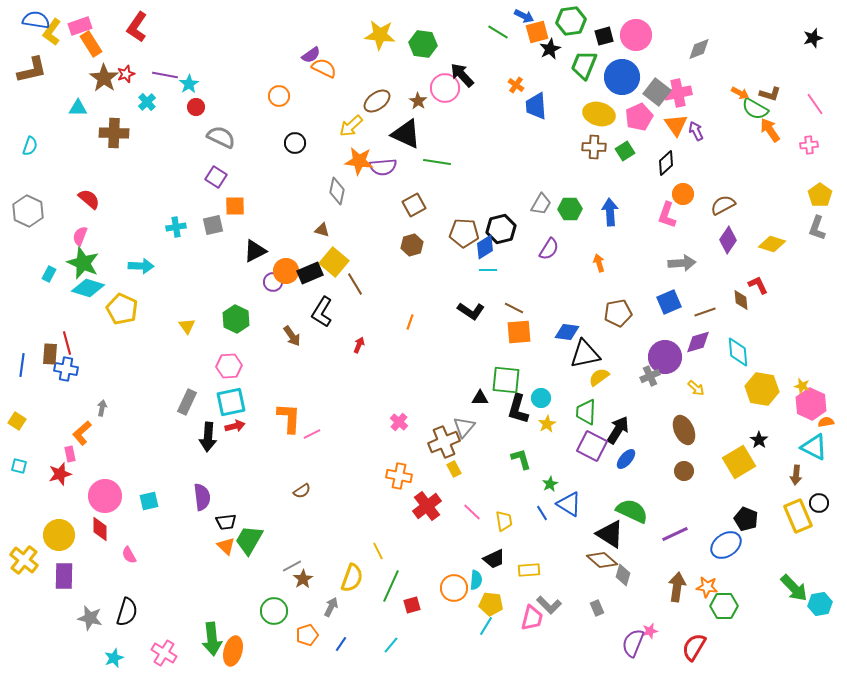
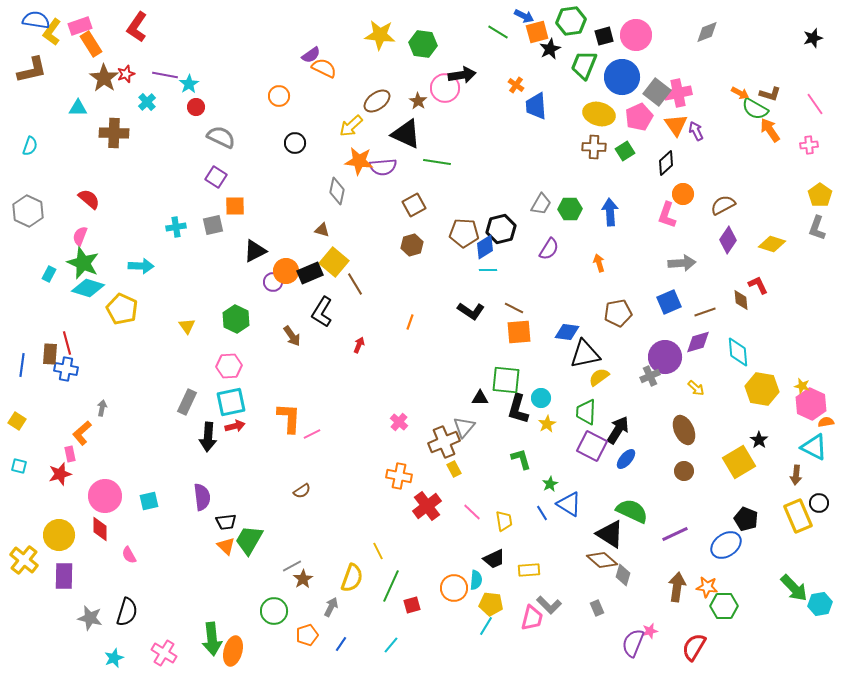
gray diamond at (699, 49): moved 8 px right, 17 px up
black arrow at (462, 75): rotated 124 degrees clockwise
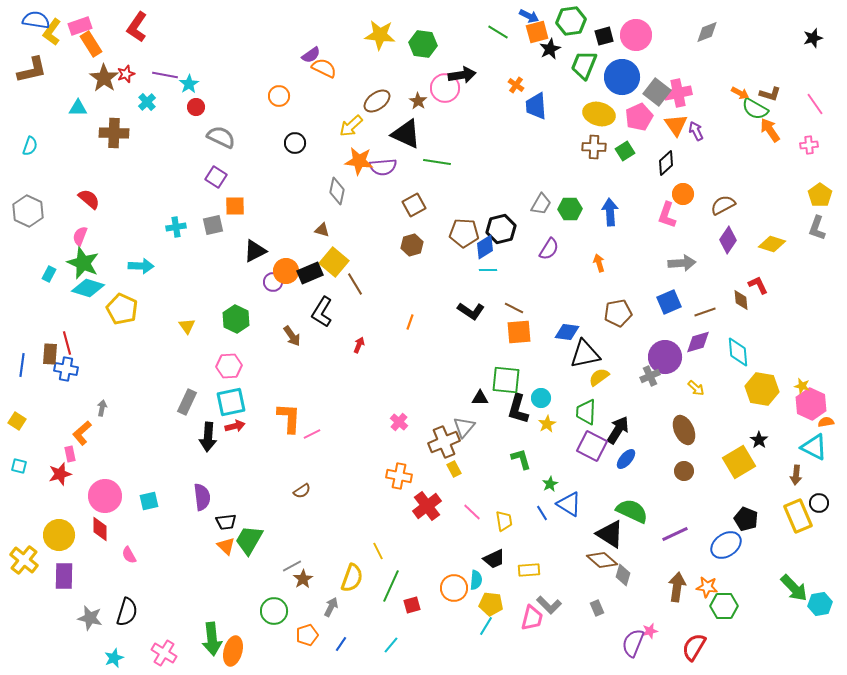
blue arrow at (524, 16): moved 5 px right
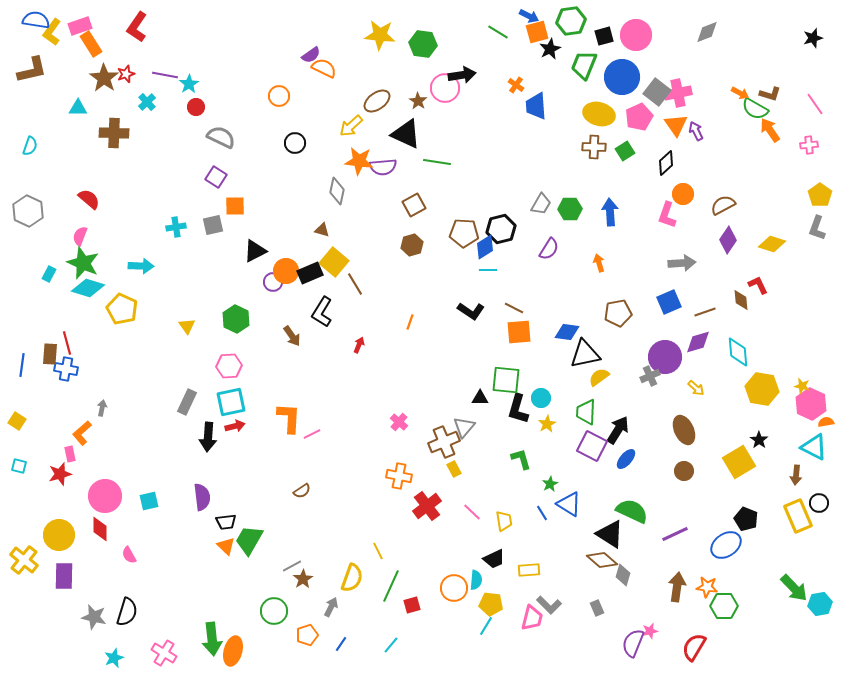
gray star at (90, 618): moved 4 px right, 1 px up
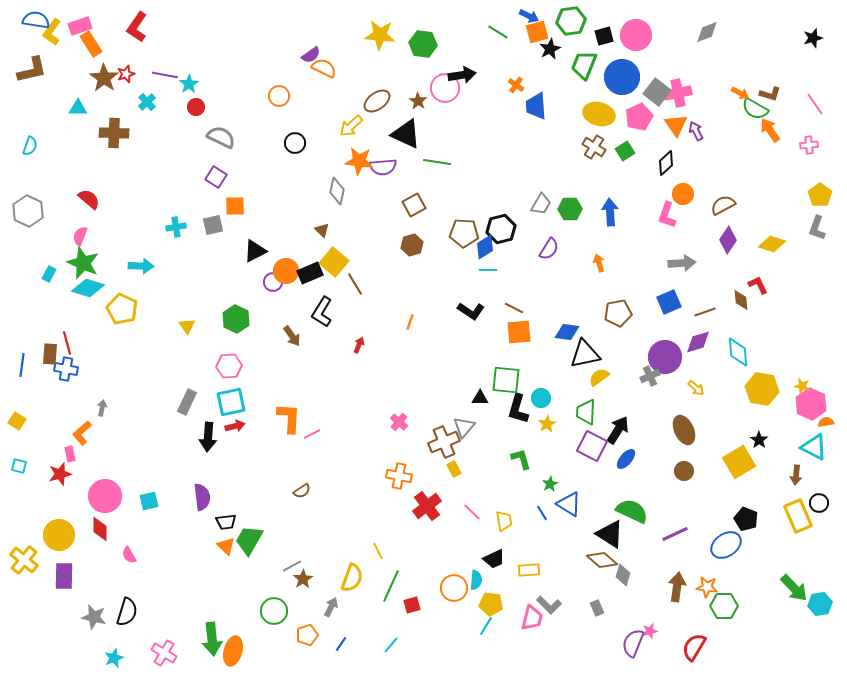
brown cross at (594, 147): rotated 30 degrees clockwise
brown triangle at (322, 230): rotated 28 degrees clockwise
